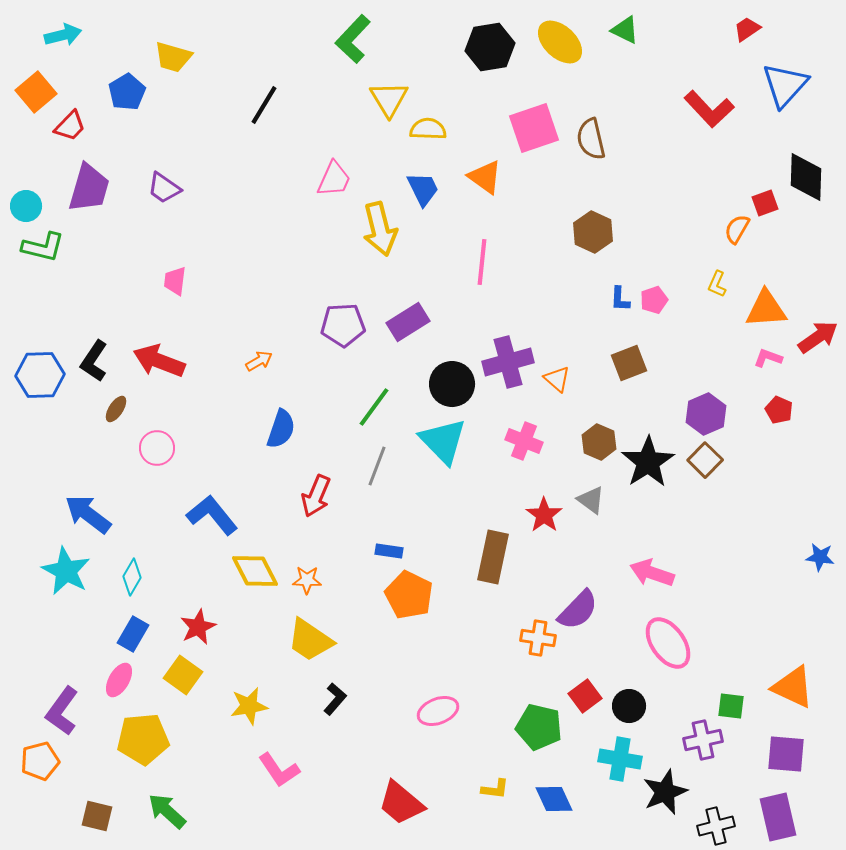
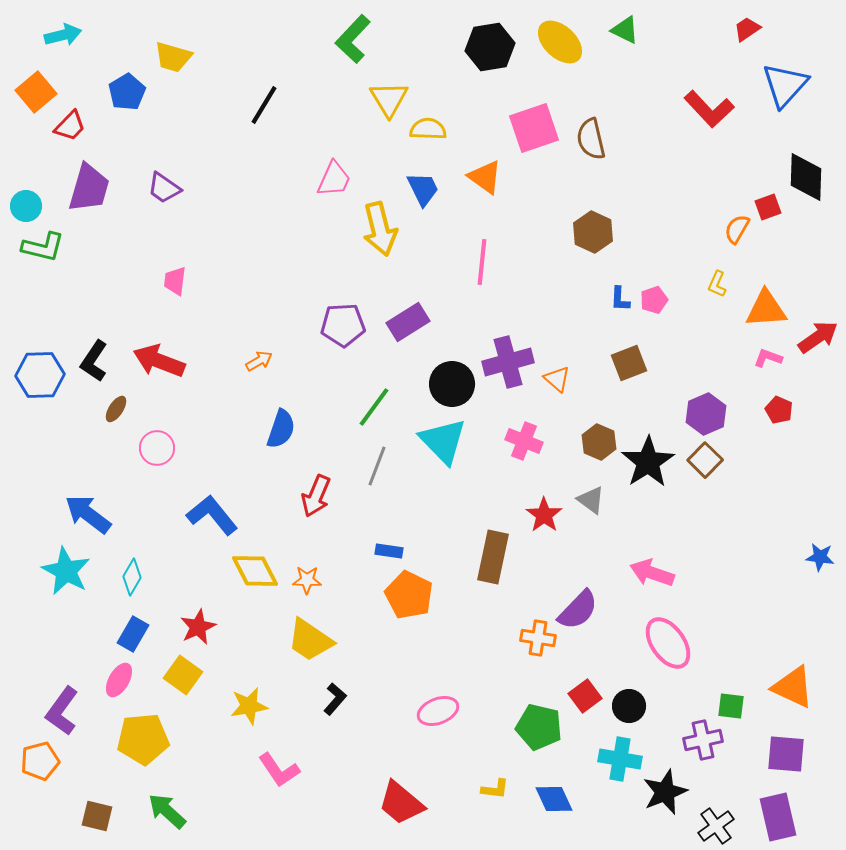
red square at (765, 203): moved 3 px right, 4 px down
black cross at (716, 826): rotated 21 degrees counterclockwise
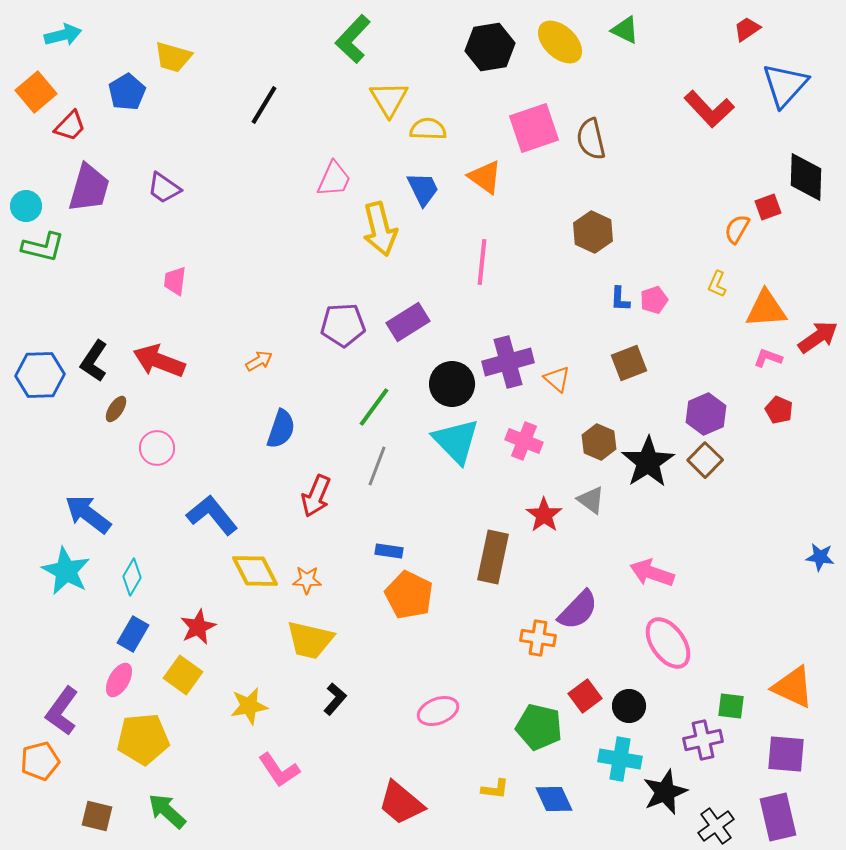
cyan triangle at (443, 441): moved 13 px right
yellow trapezoid at (310, 640): rotated 21 degrees counterclockwise
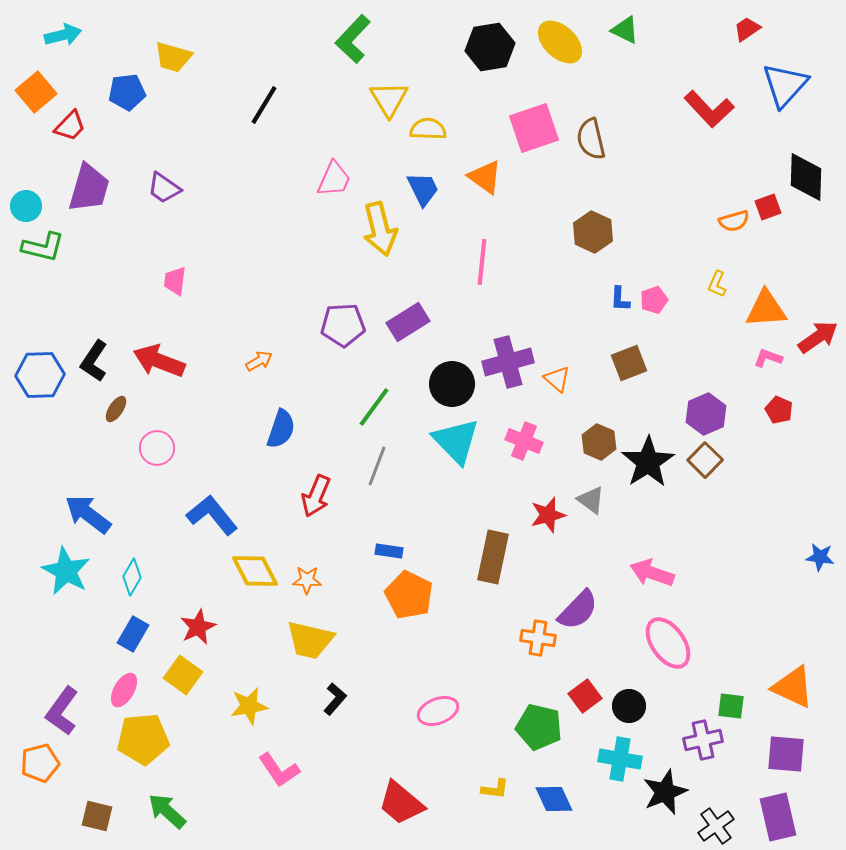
blue pentagon at (127, 92): rotated 24 degrees clockwise
orange semicircle at (737, 229): moved 3 px left, 8 px up; rotated 136 degrees counterclockwise
red star at (544, 515): moved 4 px right; rotated 21 degrees clockwise
pink ellipse at (119, 680): moved 5 px right, 10 px down
orange pentagon at (40, 761): moved 2 px down
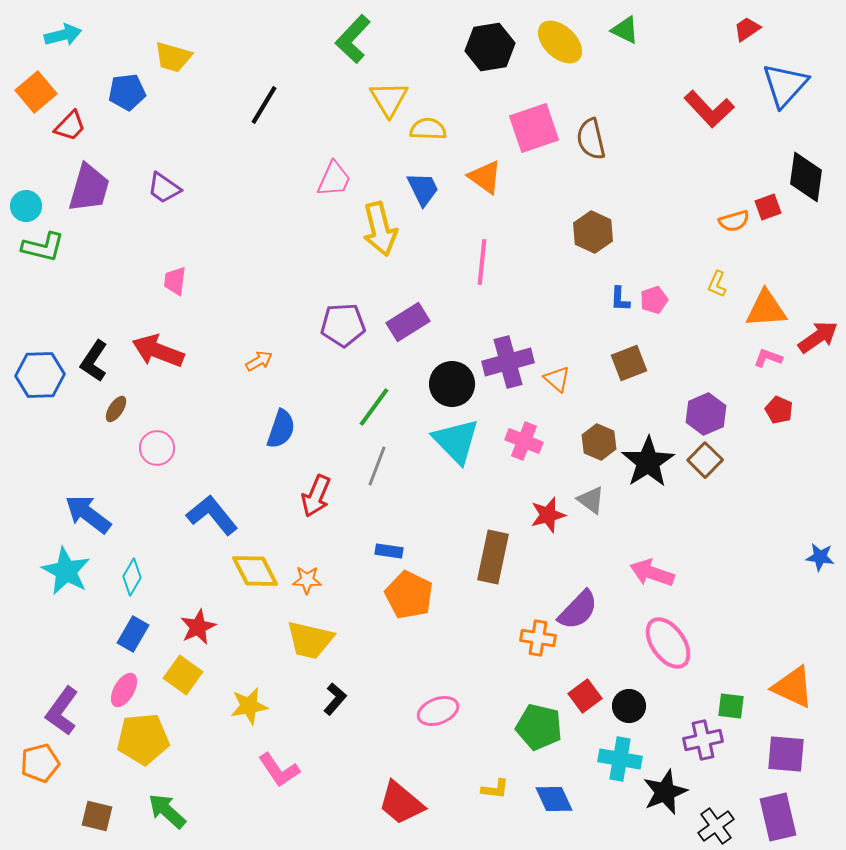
black diamond at (806, 177): rotated 6 degrees clockwise
red arrow at (159, 361): moved 1 px left, 10 px up
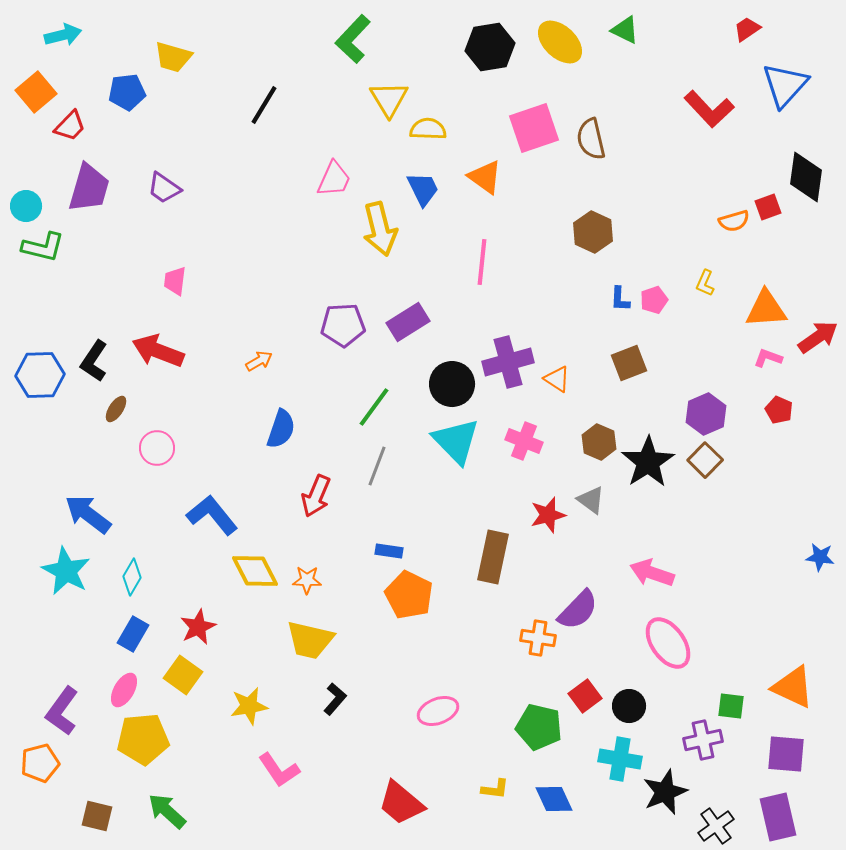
yellow L-shape at (717, 284): moved 12 px left, 1 px up
orange triangle at (557, 379): rotated 8 degrees counterclockwise
